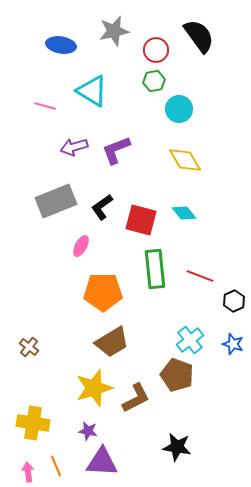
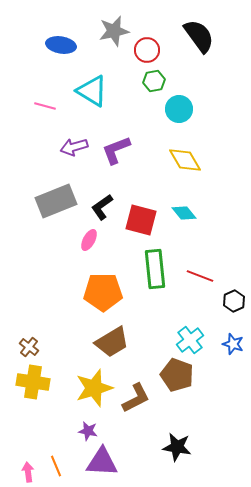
red circle: moved 9 px left
pink ellipse: moved 8 px right, 6 px up
yellow cross: moved 41 px up
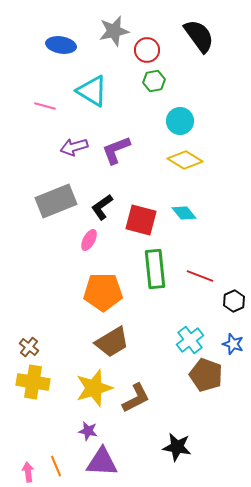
cyan circle: moved 1 px right, 12 px down
yellow diamond: rotated 28 degrees counterclockwise
brown pentagon: moved 29 px right
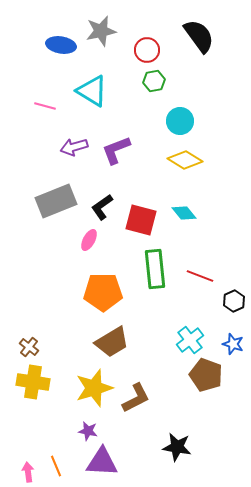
gray star: moved 13 px left
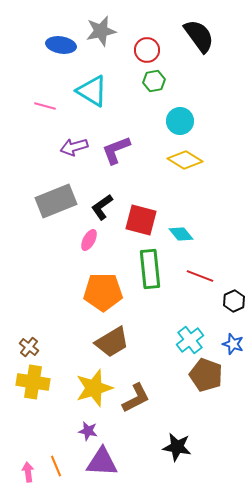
cyan diamond: moved 3 px left, 21 px down
green rectangle: moved 5 px left
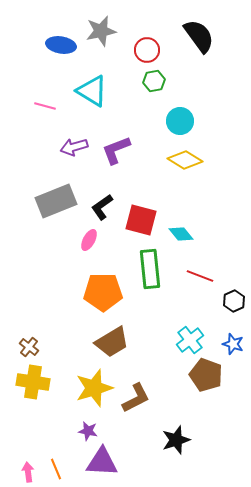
black star: moved 1 px left, 7 px up; rotated 28 degrees counterclockwise
orange line: moved 3 px down
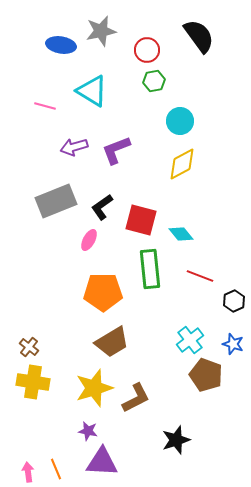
yellow diamond: moved 3 px left, 4 px down; rotated 60 degrees counterclockwise
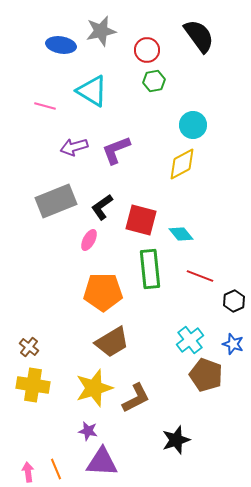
cyan circle: moved 13 px right, 4 px down
yellow cross: moved 3 px down
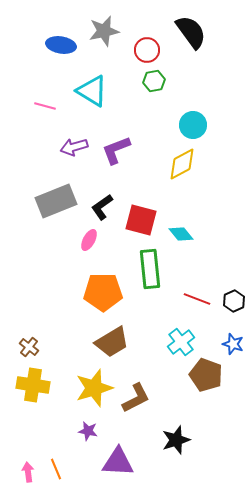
gray star: moved 3 px right
black semicircle: moved 8 px left, 4 px up
red line: moved 3 px left, 23 px down
cyan cross: moved 9 px left, 2 px down
purple triangle: moved 16 px right
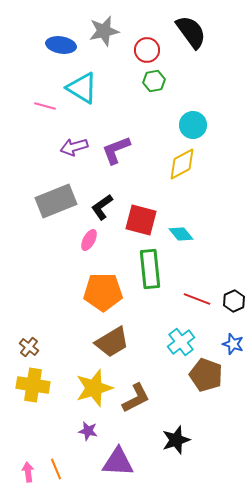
cyan triangle: moved 10 px left, 3 px up
